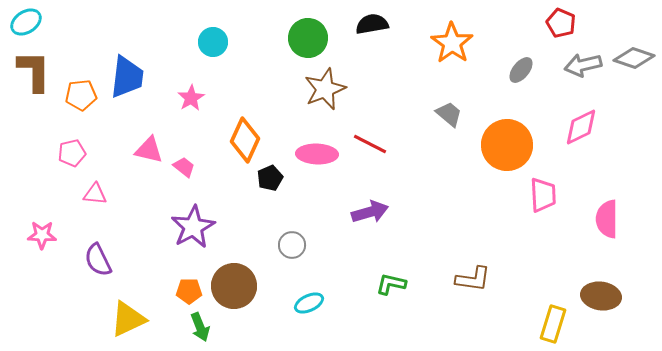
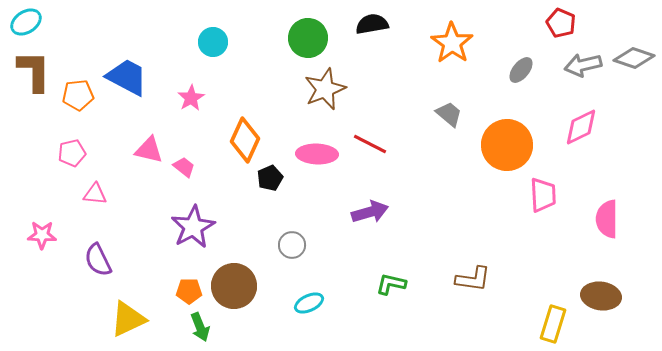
blue trapezoid at (127, 77): rotated 69 degrees counterclockwise
orange pentagon at (81, 95): moved 3 px left
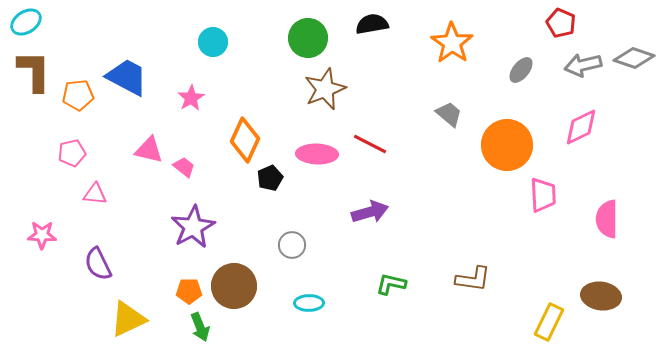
purple semicircle at (98, 260): moved 4 px down
cyan ellipse at (309, 303): rotated 24 degrees clockwise
yellow rectangle at (553, 324): moved 4 px left, 2 px up; rotated 9 degrees clockwise
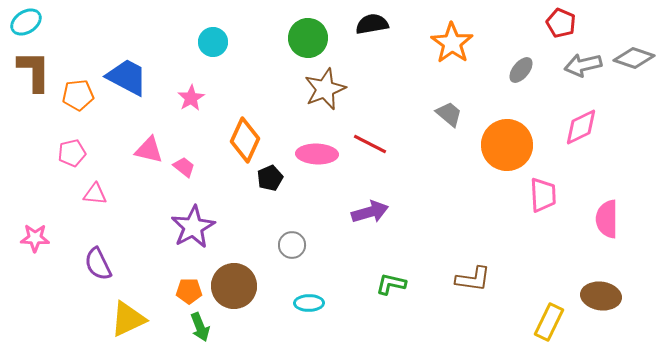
pink star at (42, 235): moved 7 px left, 3 px down
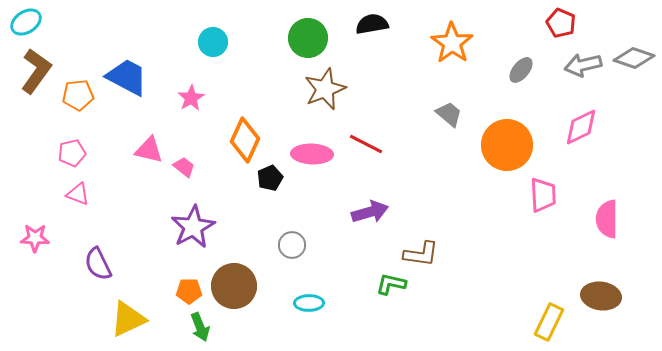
brown L-shape at (34, 71): moved 2 px right; rotated 36 degrees clockwise
red line at (370, 144): moved 4 px left
pink ellipse at (317, 154): moved 5 px left
pink triangle at (95, 194): moved 17 px left; rotated 15 degrees clockwise
brown L-shape at (473, 279): moved 52 px left, 25 px up
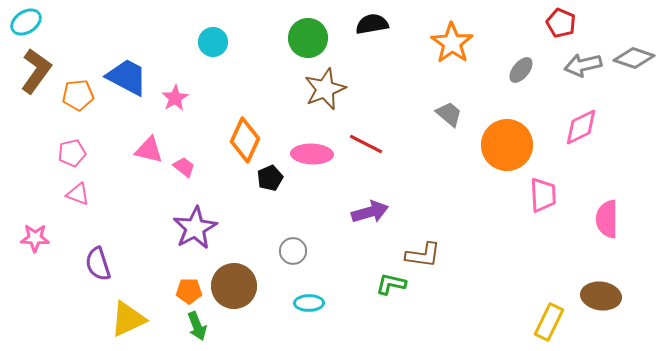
pink star at (191, 98): moved 16 px left
purple star at (193, 227): moved 2 px right, 1 px down
gray circle at (292, 245): moved 1 px right, 6 px down
brown L-shape at (421, 254): moved 2 px right, 1 px down
purple semicircle at (98, 264): rotated 8 degrees clockwise
green arrow at (200, 327): moved 3 px left, 1 px up
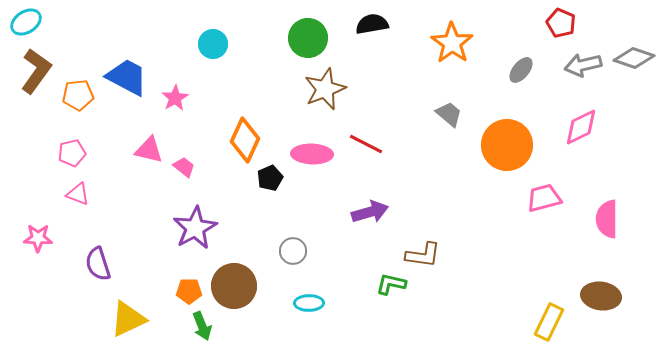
cyan circle at (213, 42): moved 2 px down
pink trapezoid at (543, 195): moved 1 px right, 3 px down; rotated 102 degrees counterclockwise
pink star at (35, 238): moved 3 px right
green arrow at (197, 326): moved 5 px right
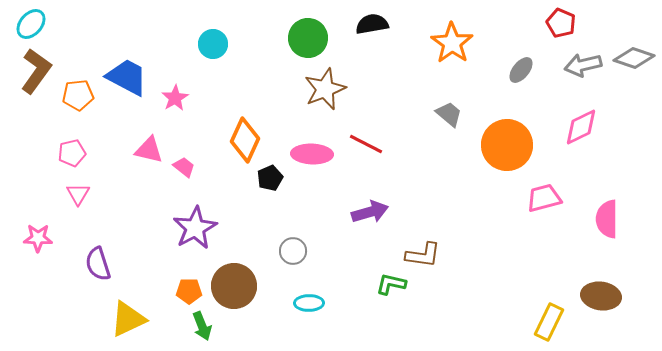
cyan ellipse at (26, 22): moved 5 px right, 2 px down; rotated 16 degrees counterclockwise
pink triangle at (78, 194): rotated 40 degrees clockwise
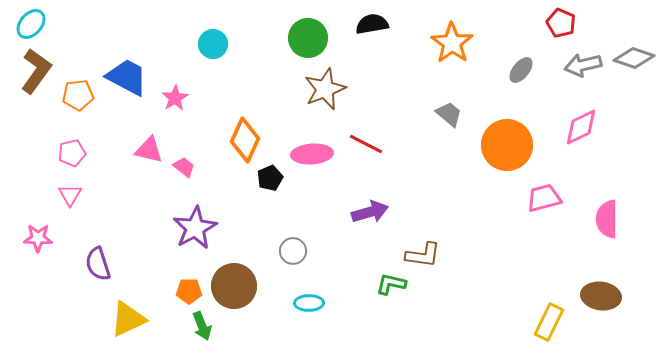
pink ellipse at (312, 154): rotated 6 degrees counterclockwise
pink triangle at (78, 194): moved 8 px left, 1 px down
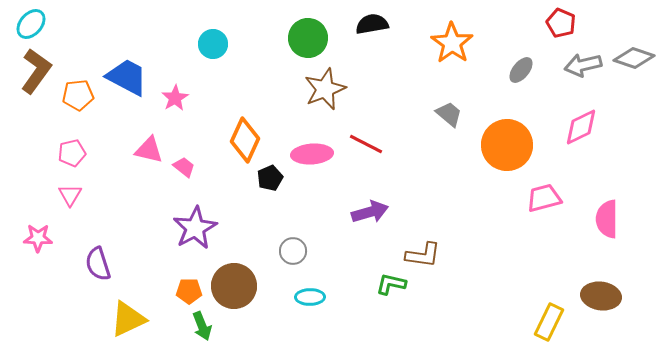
cyan ellipse at (309, 303): moved 1 px right, 6 px up
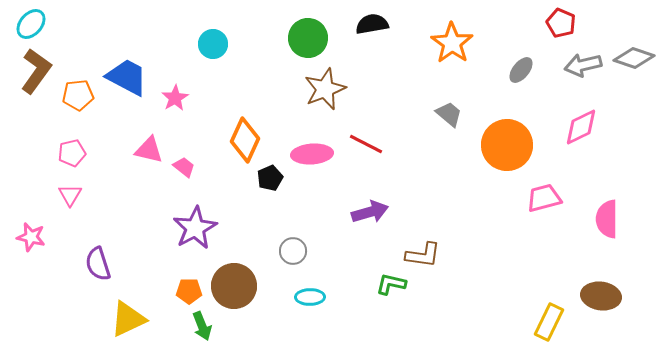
pink star at (38, 238): moved 7 px left, 1 px up; rotated 12 degrees clockwise
